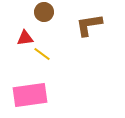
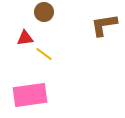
brown L-shape: moved 15 px right
yellow line: moved 2 px right
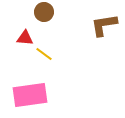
red triangle: rotated 12 degrees clockwise
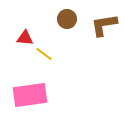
brown circle: moved 23 px right, 7 px down
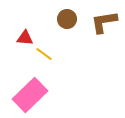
brown L-shape: moved 3 px up
pink rectangle: rotated 36 degrees counterclockwise
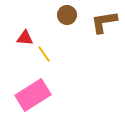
brown circle: moved 4 px up
yellow line: rotated 18 degrees clockwise
pink rectangle: moved 3 px right; rotated 12 degrees clockwise
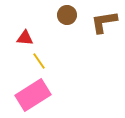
yellow line: moved 5 px left, 7 px down
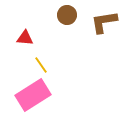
yellow line: moved 2 px right, 4 px down
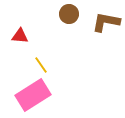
brown circle: moved 2 px right, 1 px up
brown L-shape: moved 2 px right; rotated 20 degrees clockwise
red triangle: moved 5 px left, 2 px up
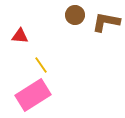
brown circle: moved 6 px right, 1 px down
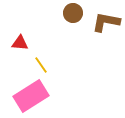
brown circle: moved 2 px left, 2 px up
red triangle: moved 7 px down
pink rectangle: moved 2 px left, 1 px down
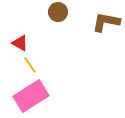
brown circle: moved 15 px left, 1 px up
red triangle: rotated 24 degrees clockwise
yellow line: moved 11 px left
